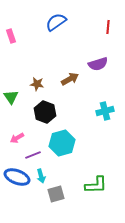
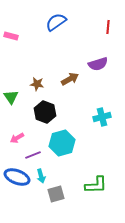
pink rectangle: rotated 56 degrees counterclockwise
cyan cross: moved 3 px left, 6 px down
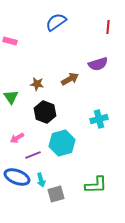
pink rectangle: moved 1 px left, 5 px down
cyan cross: moved 3 px left, 2 px down
cyan arrow: moved 4 px down
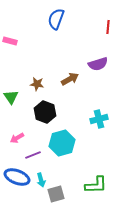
blue semicircle: moved 3 px up; rotated 35 degrees counterclockwise
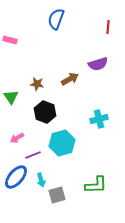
pink rectangle: moved 1 px up
blue ellipse: moved 1 px left; rotated 70 degrees counterclockwise
gray square: moved 1 px right, 1 px down
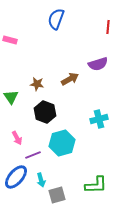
pink arrow: rotated 88 degrees counterclockwise
